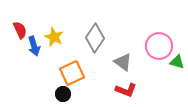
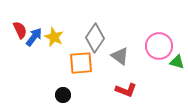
blue arrow: moved 9 px up; rotated 126 degrees counterclockwise
gray triangle: moved 3 px left, 6 px up
orange square: moved 9 px right, 10 px up; rotated 20 degrees clockwise
black circle: moved 1 px down
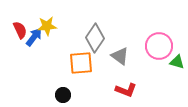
yellow star: moved 7 px left, 11 px up; rotated 30 degrees counterclockwise
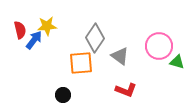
red semicircle: rotated 12 degrees clockwise
blue arrow: moved 3 px down
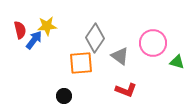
pink circle: moved 6 px left, 3 px up
black circle: moved 1 px right, 1 px down
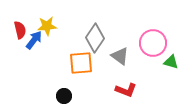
green triangle: moved 6 px left
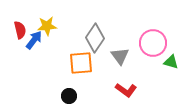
gray triangle: rotated 18 degrees clockwise
red L-shape: rotated 15 degrees clockwise
black circle: moved 5 px right
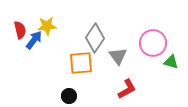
gray triangle: moved 2 px left
red L-shape: moved 1 px right, 1 px up; rotated 65 degrees counterclockwise
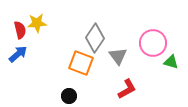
yellow star: moved 10 px left, 3 px up
blue arrow: moved 16 px left, 14 px down; rotated 12 degrees clockwise
orange square: rotated 25 degrees clockwise
